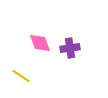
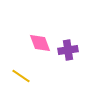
purple cross: moved 2 px left, 2 px down
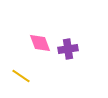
purple cross: moved 1 px up
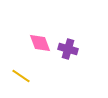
purple cross: rotated 24 degrees clockwise
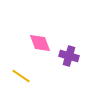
purple cross: moved 1 px right, 7 px down
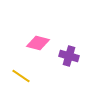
pink diamond: moved 2 px left; rotated 55 degrees counterclockwise
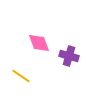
pink diamond: moved 1 px right; rotated 55 degrees clockwise
